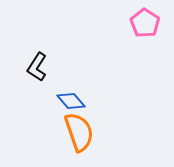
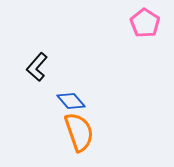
black L-shape: rotated 8 degrees clockwise
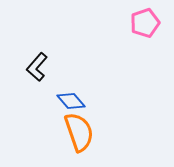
pink pentagon: rotated 20 degrees clockwise
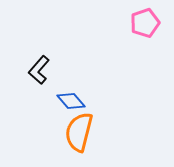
black L-shape: moved 2 px right, 3 px down
orange semicircle: rotated 147 degrees counterclockwise
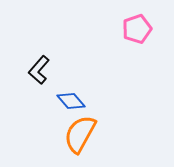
pink pentagon: moved 8 px left, 6 px down
orange semicircle: moved 1 px right, 2 px down; rotated 15 degrees clockwise
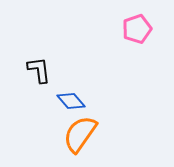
black L-shape: rotated 132 degrees clockwise
orange semicircle: rotated 6 degrees clockwise
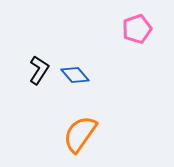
black L-shape: rotated 40 degrees clockwise
blue diamond: moved 4 px right, 26 px up
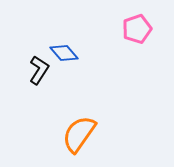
blue diamond: moved 11 px left, 22 px up
orange semicircle: moved 1 px left
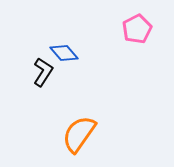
pink pentagon: rotated 8 degrees counterclockwise
black L-shape: moved 4 px right, 2 px down
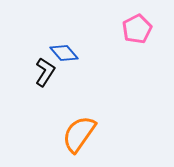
black L-shape: moved 2 px right
